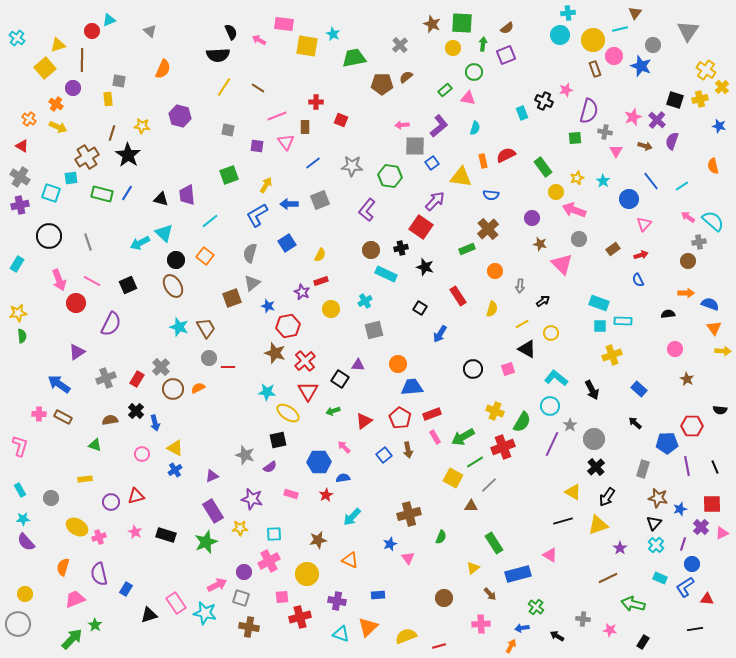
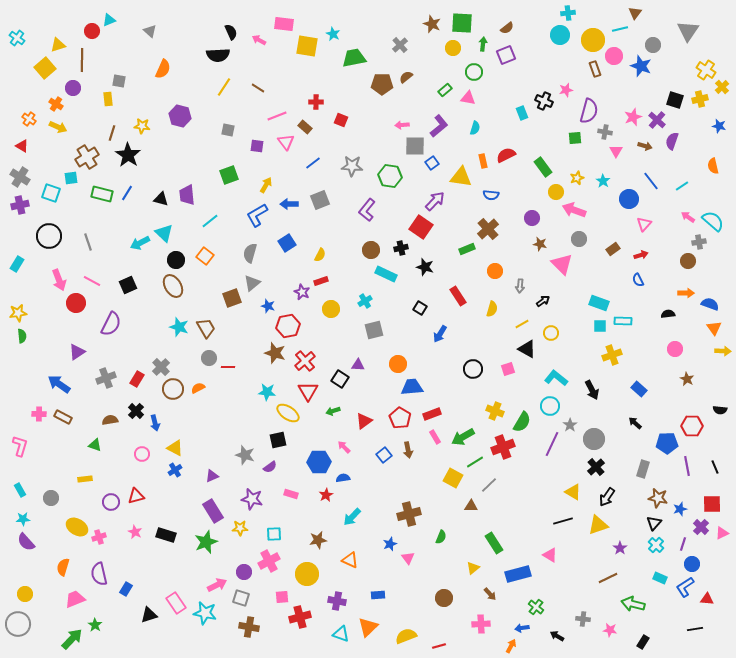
brown rectangle at (305, 127): rotated 48 degrees counterclockwise
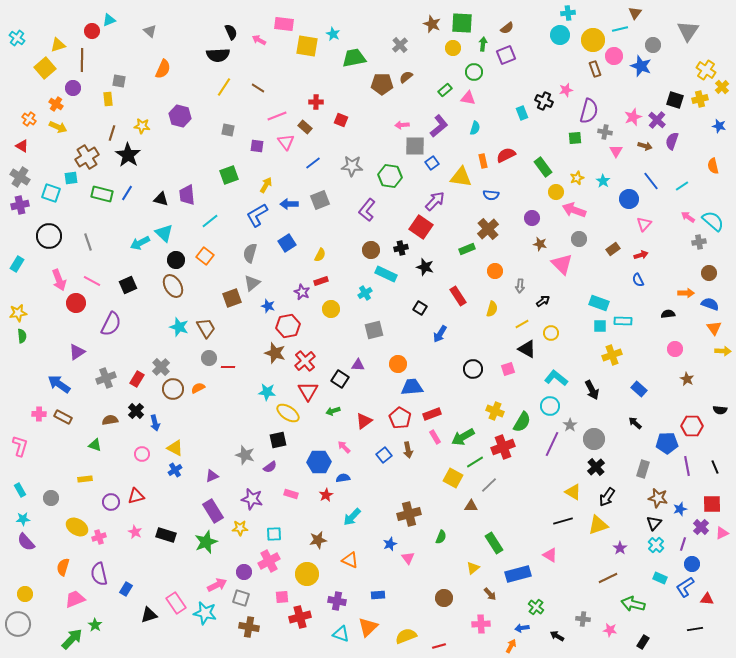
brown circle at (688, 261): moved 21 px right, 12 px down
cyan cross at (365, 301): moved 8 px up
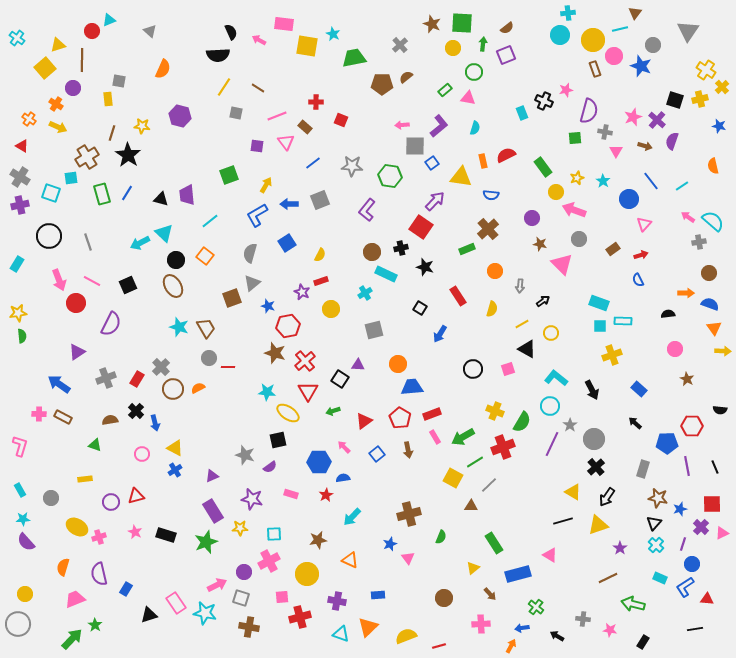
gray square at (228, 130): moved 8 px right, 17 px up
green rectangle at (102, 194): rotated 60 degrees clockwise
brown circle at (371, 250): moved 1 px right, 2 px down
blue square at (384, 455): moved 7 px left, 1 px up
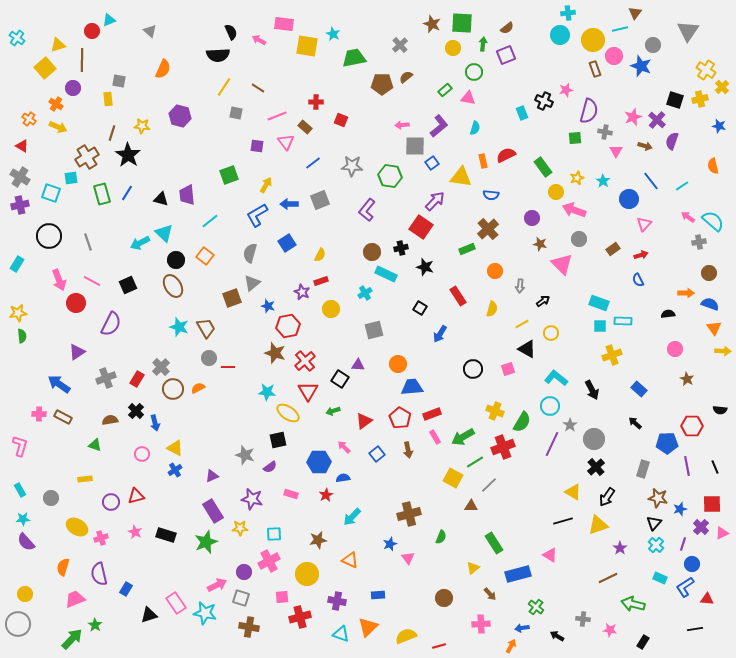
pink cross at (99, 537): moved 2 px right, 1 px down
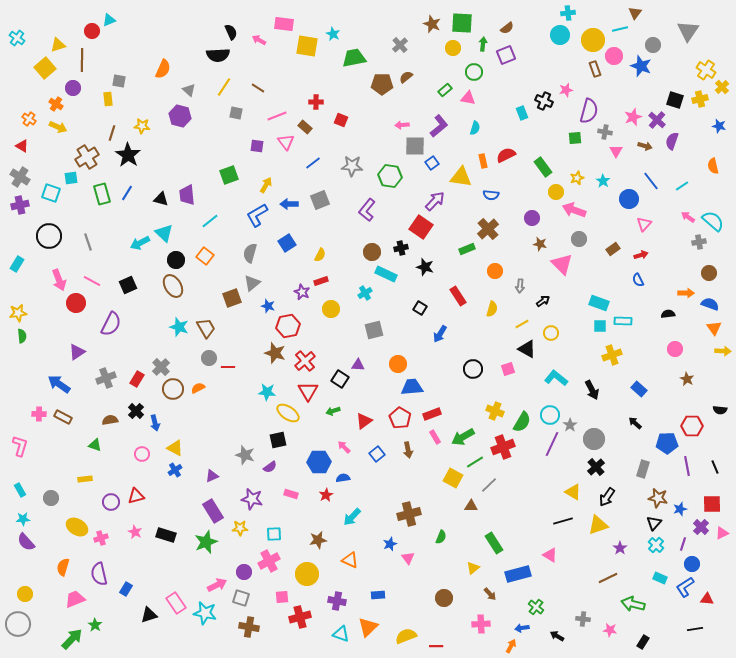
gray triangle at (150, 31): moved 39 px right, 59 px down
cyan circle at (550, 406): moved 9 px down
red line at (439, 646): moved 3 px left; rotated 16 degrees clockwise
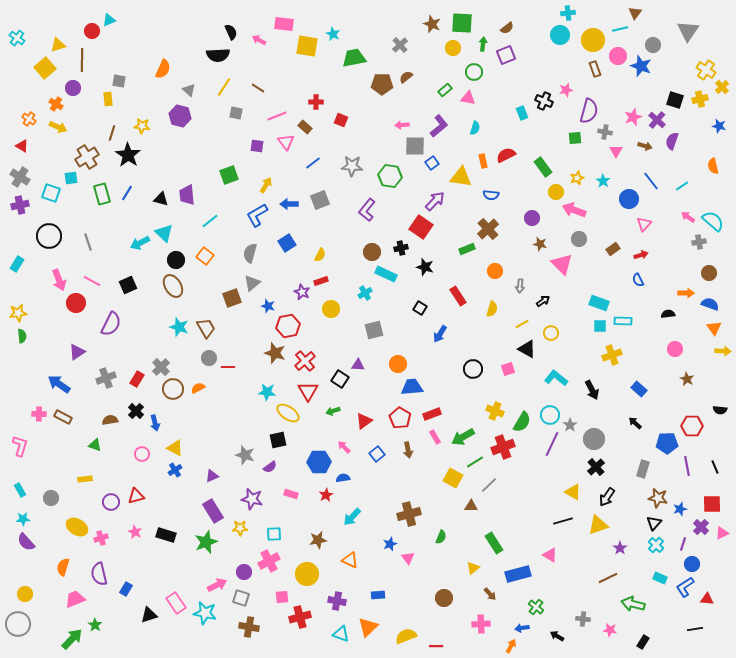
pink circle at (614, 56): moved 4 px right
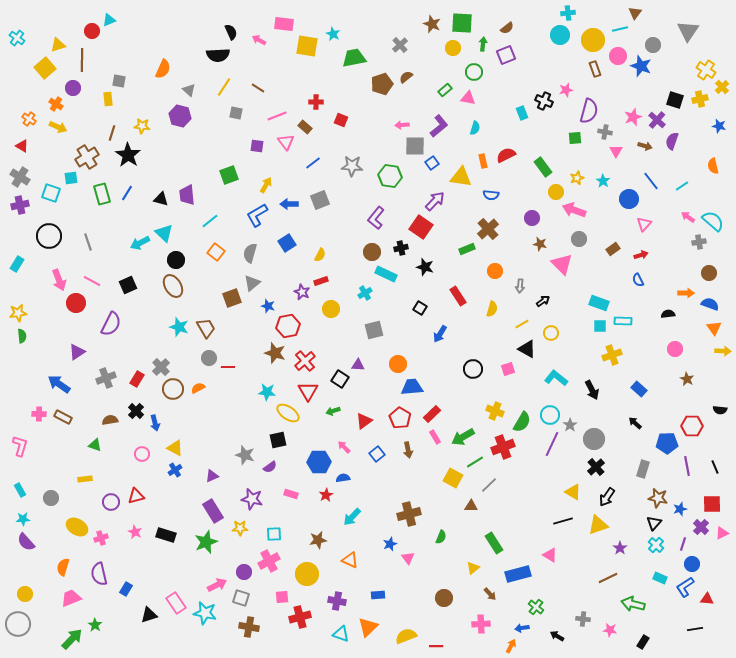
brown pentagon at (382, 84): rotated 20 degrees counterclockwise
purple L-shape at (367, 210): moved 9 px right, 8 px down
orange square at (205, 256): moved 11 px right, 4 px up
red rectangle at (432, 414): rotated 24 degrees counterclockwise
pink trapezoid at (75, 599): moved 4 px left, 1 px up
